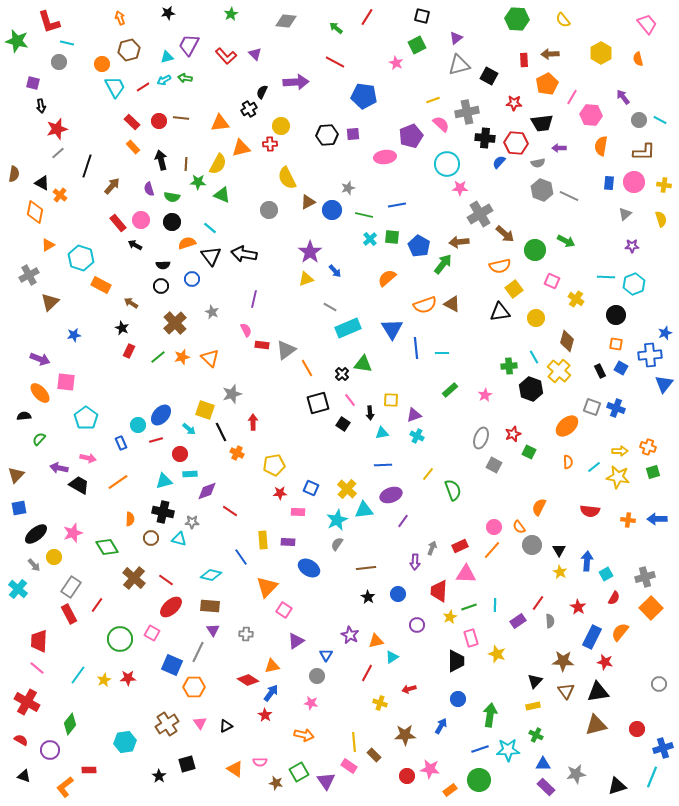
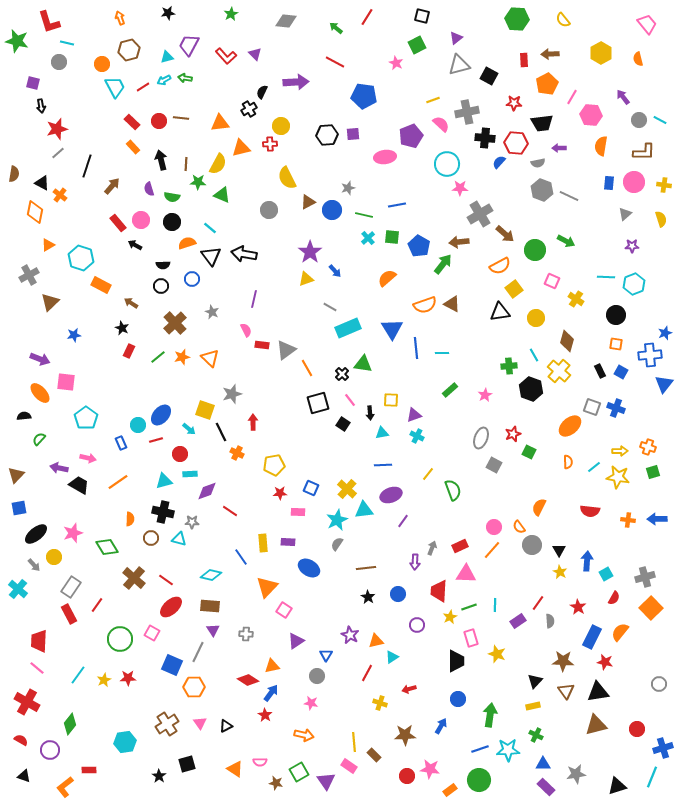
cyan cross at (370, 239): moved 2 px left, 1 px up
orange semicircle at (500, 266): rotated 15 degrees counterclockwise
cyan line at (534, 357): moved 2 px up
blue square at (621, 368): moved 4 px down
orange ellipse at (567, 426): moved 3 px right
yellow rectangle at (263, 540): moved 3 px down
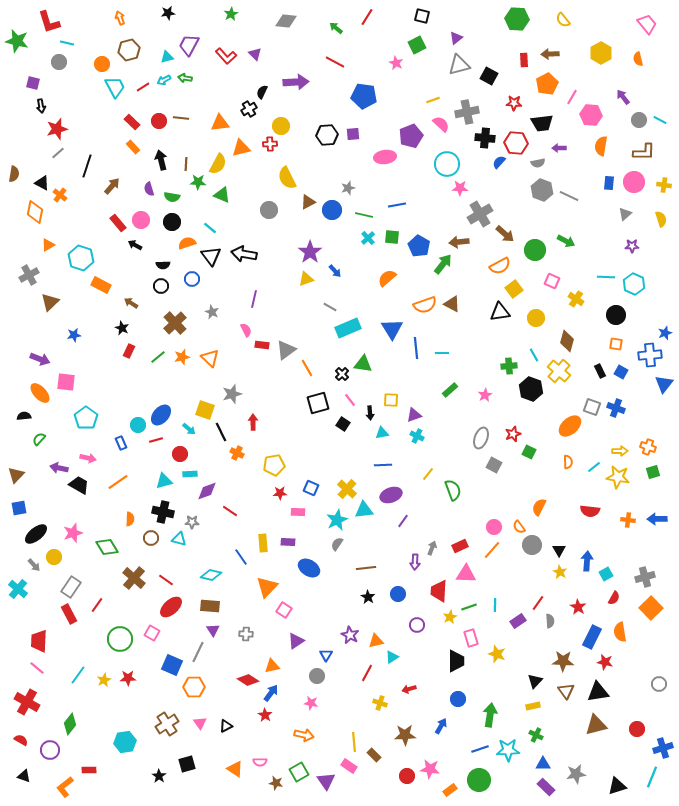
cyan hexagon at (634, 284): rotated 15 degrees counterclockwise
orange semicircle at (620, 632): rotated 48 degrees counterclockwise
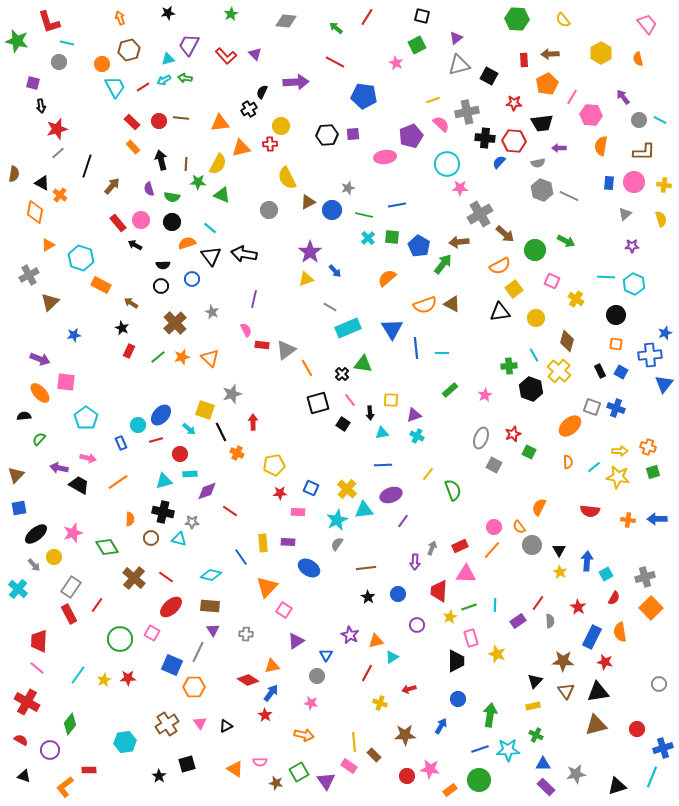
cyan triangle at (167, 57): moved 1 px right, 2 px down
red hexagon at (516, 143): moved 2 px left, 2 px up
red line at (166, 580): moved 3 px up
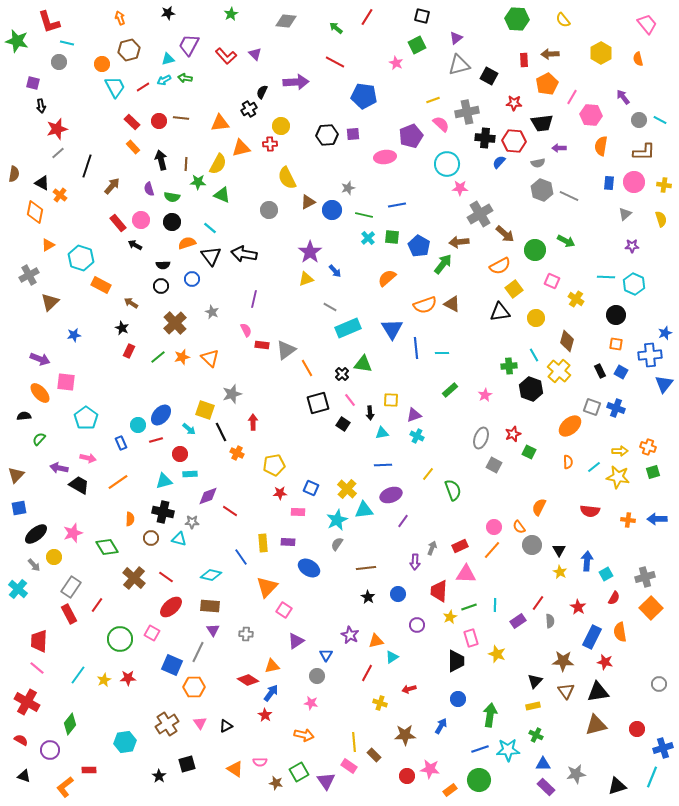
purple diamond at (207, 491): moved 1 px right, 5 px down
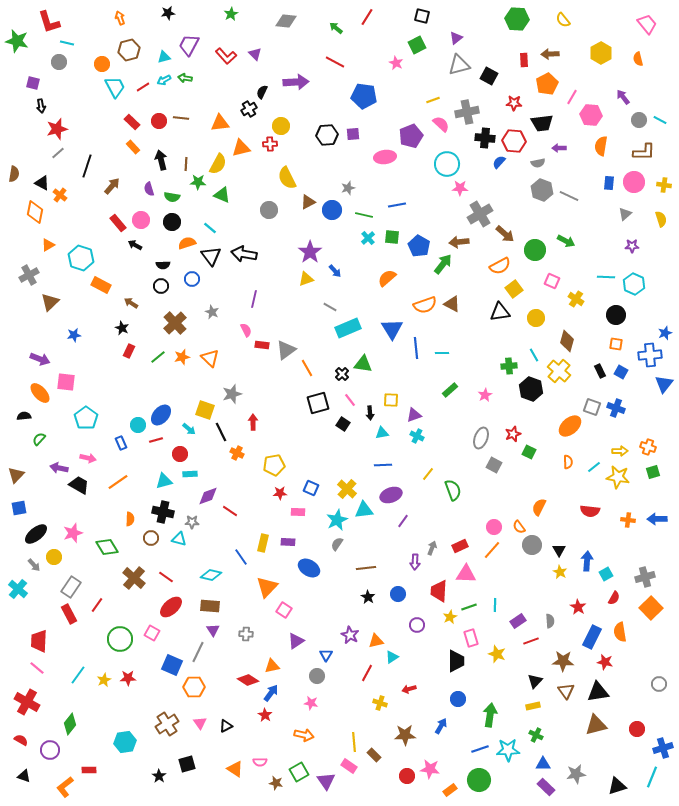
cyan triangle at (168, 59): moved 4 px left, 2 px up
yellow rectangle at (263, 543): rotated 18 degrees clockwise
red line at (538, 603): moved 7 px left, 38 px down; rotated 35 degrees clockwise
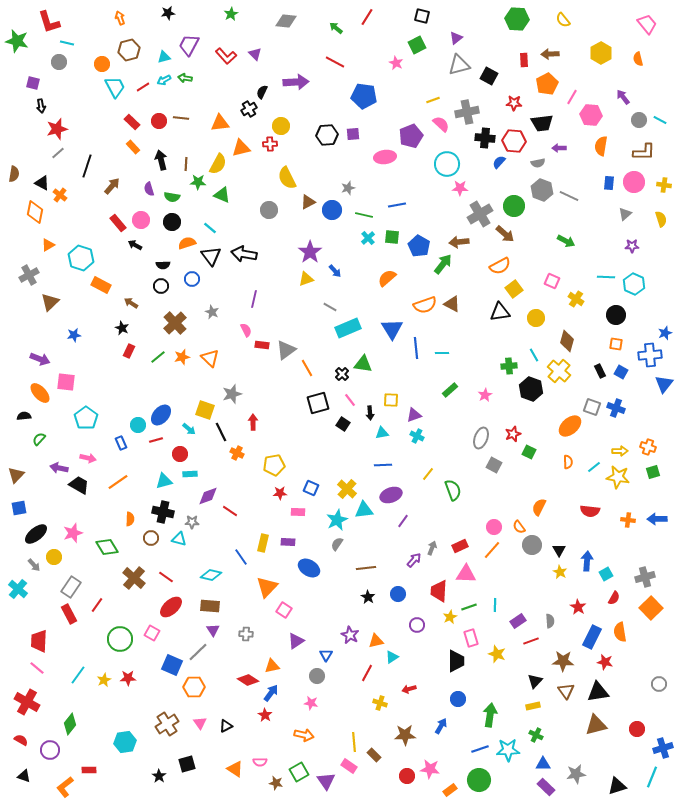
green circle at (535, 250): moved 21 px left, 44 px up
purple arrow at (415, 562): moved 1 px left, 2 px up; rotated 140 degrees counterclockwise
gray line at (198, 652): rotated 20 degrees clockwise
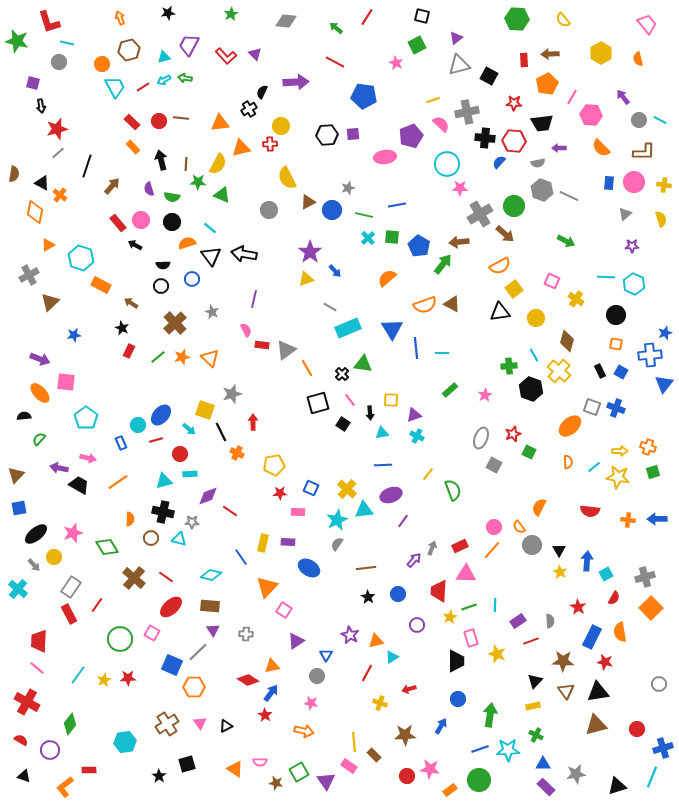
orange semicircle at (601, 146): moved 2 px down; rotated 54 degrees counterclockwise
orange arrow at (304, 735): moved 4 px up
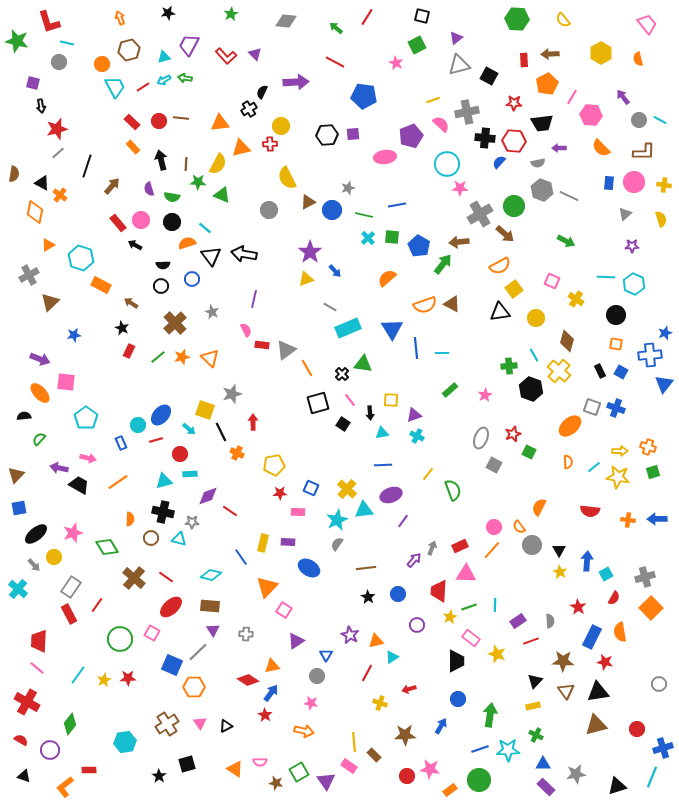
cyan line at (210, 228): moved 5 px left
pink rectangle at (471, 638): rotated 36 degrees counterclockwise
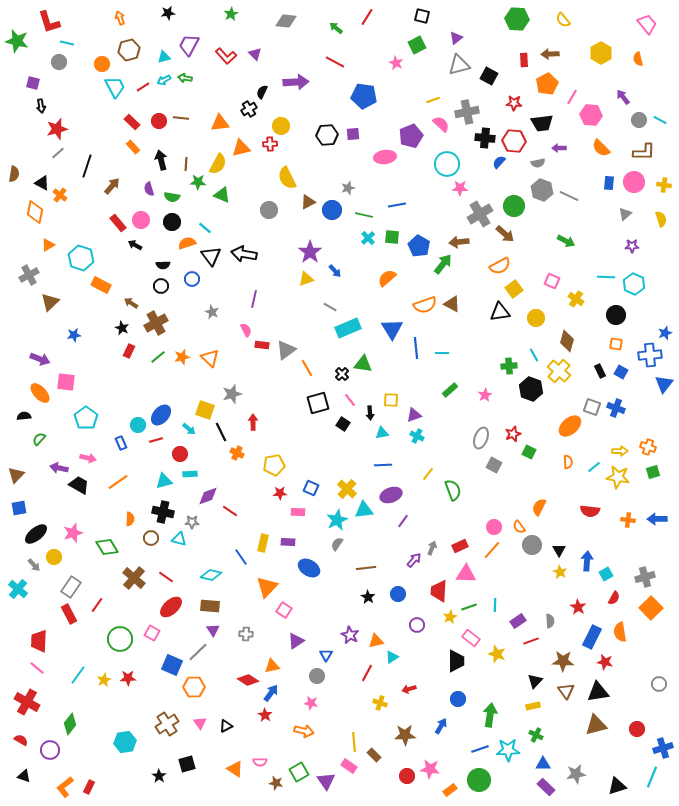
brown cross at (175, 323): moved 19 px left; rotated 15 degrees clockwise
red rectangle at (89, 770): moved 17 px down; rotated 64 degrees counterclockwise
